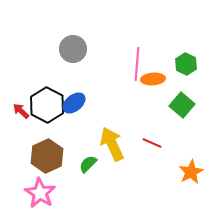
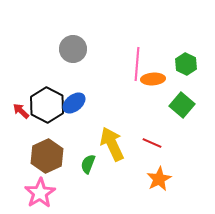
green semicircle: rotated 24 degrees counterclockwise
orange star: moved 32 px left, 7 px down
pink star: rotated 8 degrees clockwise
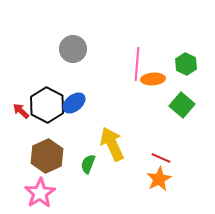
red line: moved 9 px right, 15 px down
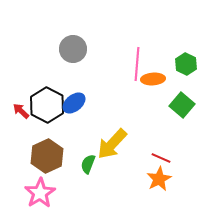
yellow arrow: rotated 112 degrees counterclockwise
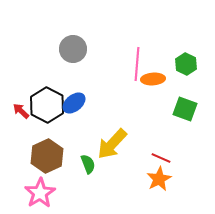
green square: moved 3 px right, 4 px down; rotated 20 degrees counterclockwise
green semicircle: rotated 138 degrees clockwise
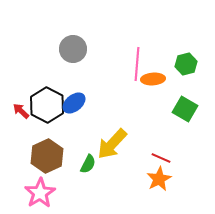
green hexagon: rotated 20 degrees clockwise
green square: rotated 10 degrees clockwise
green semicircle: rotated 48 degrees clockwise
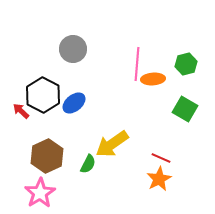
black hexagon: moved 4 px left, 10 px up
yellow arrow: rotated 12 degrees clockwise
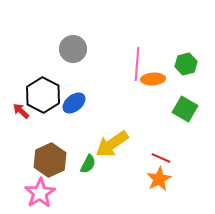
brown hexagon: moved 3 px right, 4 px down
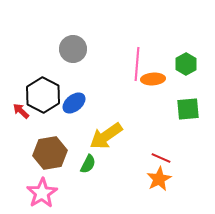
green hexagon: rotated 15 degrees counterclockwise
green square: moved 3 px right; rotated 35 degrees counterclockwise
yellow arrow: moved 6 px left, 8 px up
brown hexagon: moved 7 px up; rotated 16 degrees clockwise
pink star: moved 2 px right
